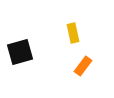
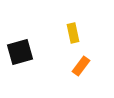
orange rectangle: moved 2 px left
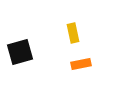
orange rectangle: moved 2 px up; rotated 42 degrees clockwise
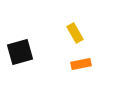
yellow rectangle: moved 2 px right; rotated 18 degrees counterclockwise
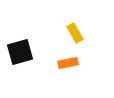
orange rectangle: moved 13 px left, 1 px up
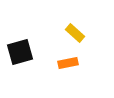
yellow rectangle: rotated 18 degrees counterclockwise
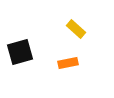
yellow rectangle: moved 1 px right, 4 px up
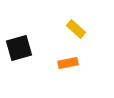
black square: moved 1 px left, 4 px up
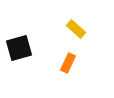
orange rectangle: rotated 54 degrees counterclockwise
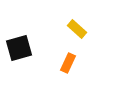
yellow rectangle: moved 1 px right
